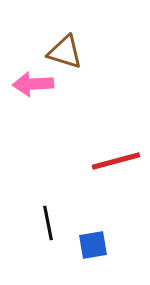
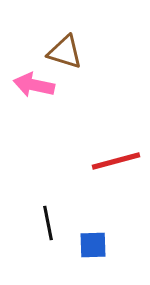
pink arrow: moved 1 px right, 1 px down; rotated 15 degrees clockwise
blue square: rotated 8 degrees clockwise
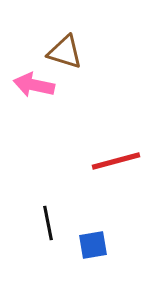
blue square: rotated 8 degrees counterclockwise
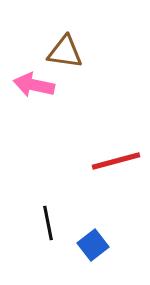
brown triangle: rotated 9 degrees counterclockwise
blue square: rotated 28 degrees counterclockwise
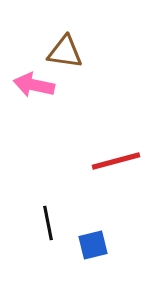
blue square: rotated 24 degrees clockwise
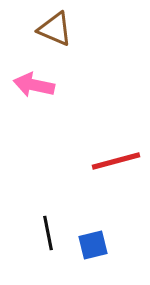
brown triangle: moved 10 px left, 23 px up; rotated 15 degrees clockwise
black line: moved 10 px down
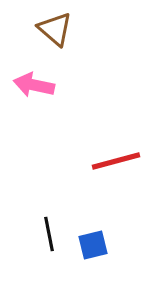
brown triangle: rotated 18 degrees clockwise
black line: moved 1 px right, 1 px down
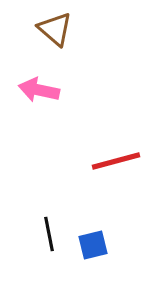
pink arrow: moved 5 px right, 5 px down
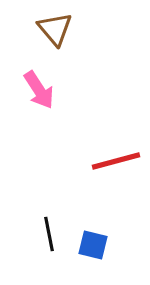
brown triangle: rotated 9 degrees clockwise
pink arrow: rotated 135 degrees counterclockwise
blue square: rotated 28 degrees clockwise
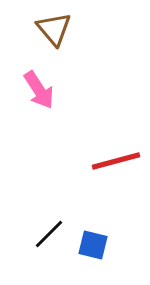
brown triangle: moved 1 px left
black line: rotated 56 degrees clockwise
